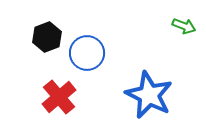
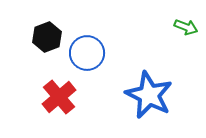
green arrow: moved 2 px right, 1 px down
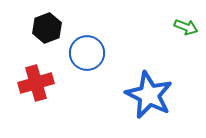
black hexagon: moved 9 px up
red cross: moved 23 px left, 14 px up; rotated 24 degrees clockwise
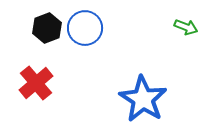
blue circle: moved 2 px left, 25 px up
red cross: rotated 24 degrees counterclockwise
blue star: moved 6 px left, 4 px down; rotated 6 degrees clockwise
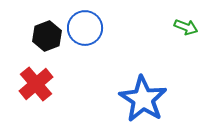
black hexagon: moved 8 px down
red cross: moved 1 px down
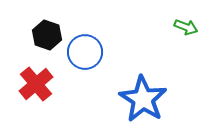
blue circle: moved 24 px down
black hexagon: moved 1 px up; rotated 20 degrees counterclockwise
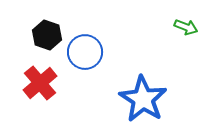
red cross: moved 4 px right, 1 px up
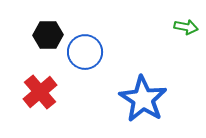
green arrow: rotated 10 degrees counterclockwise
black hexagon: moved 1 px right; rotated 20 degrees counterclockwise
red cross: moved 9 px down
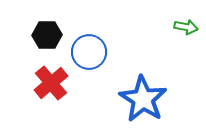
black hexagon: moved 1 px left
blue circle: moved 4 px right
red cross: moved 11 px right, 9 px up
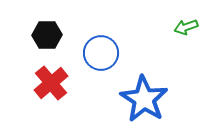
green arrow: rotated 150 degrees clockwise
blue circle: moved 12 px right, 1 px down
blue star: moved 1 px right
